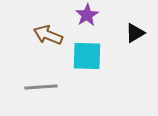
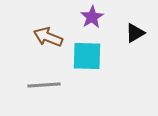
purple star: moved 5 px right, 2 px down
brown arrow: moved 2 px down
gray line: moved 3 px right, 2 px up
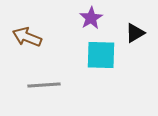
purple star: moved 1 px left, 1 px down
brown arrow: moved 21 px left
cyan square: moved 14 px right, 1 px up
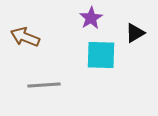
brown arrow: moved 2 px left
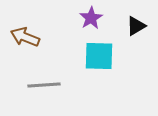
black triangle: moved 1 px right, 7 px up
cyan square: moved 2 px left, 1 px down
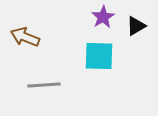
purple star: moved 12 px right, 1 px up
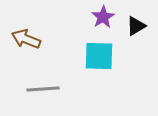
brown arrow: moved 1 px right, 2 px down
gray line: moved 1 px left, 4 px down
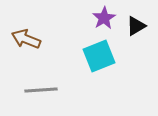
purple star: moved 1 px right, 1 px down
cyan square: rotated 24 degrees counterclockwise
gray line: moved 2 px left, 1 px down
